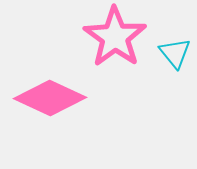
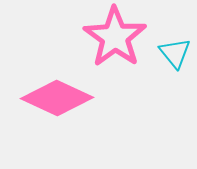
pink diamond: moved 7 px right
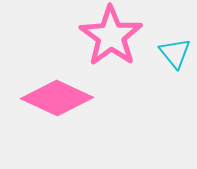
pink star: moved 4 px left, 1 px up
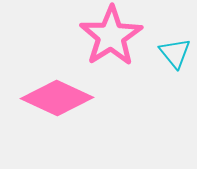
pink star: rotated 4 degrees clockwise
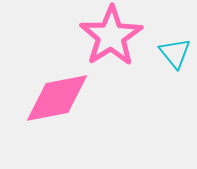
pink diamond: rotated 36 degrees counterclockwise
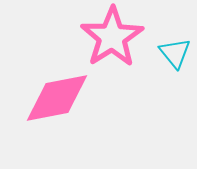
pink star: moved 1 px right, 1 px down
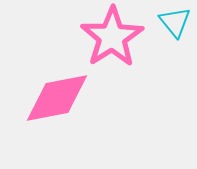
cyan triangle: moved 31 px up
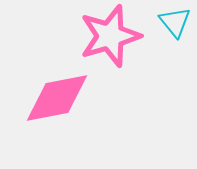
pink star: moved 2 px left, 1 px up; rotated 16 degrees clockwise
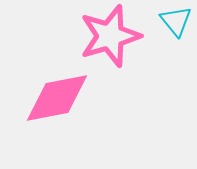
cyan triangle: moved 1 px right, 1 px up
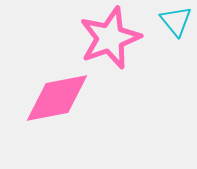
pink star: moved 2 px down; rotated 4 degrees counterclockwise
